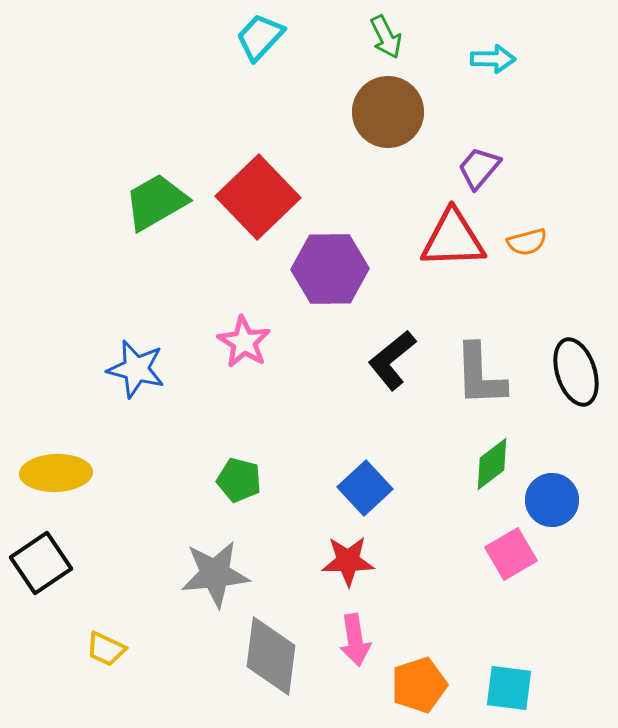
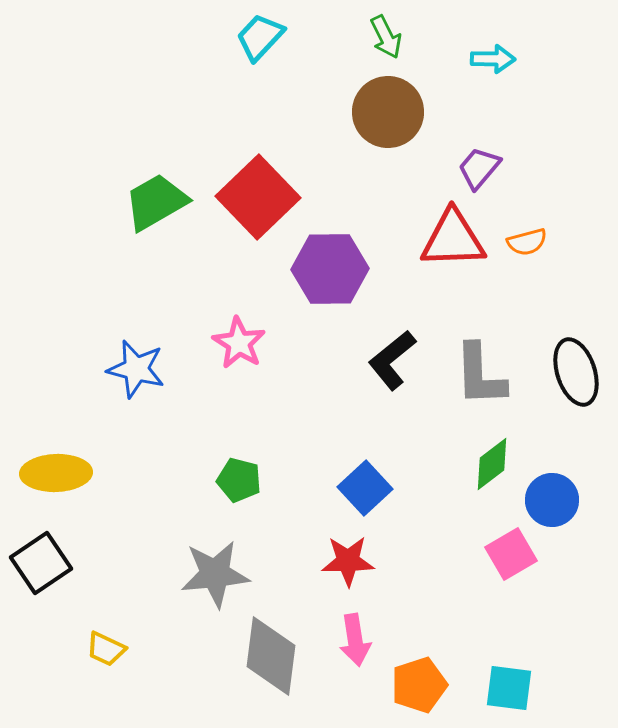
pink star: moved 5 px left, 1 px down
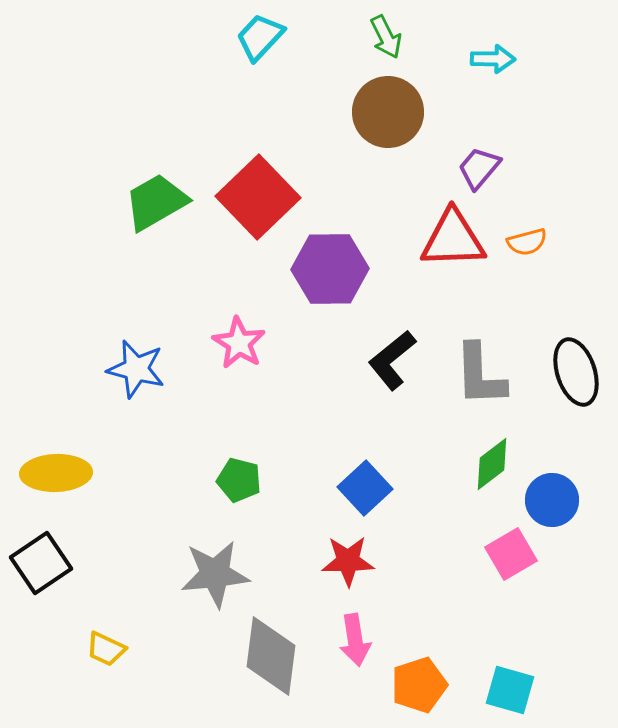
cyan square: moved 1 px right, 2 px down; rotated 9 degrees clockwise
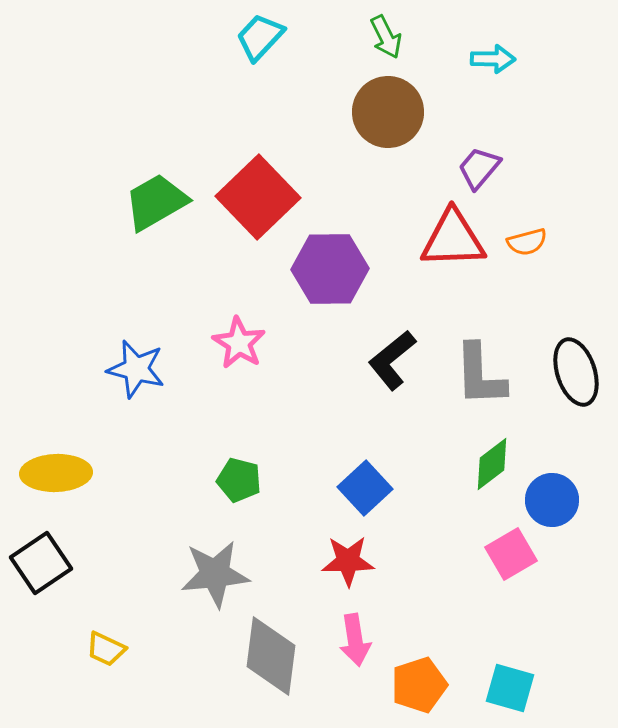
cyan square: moved 2 px up
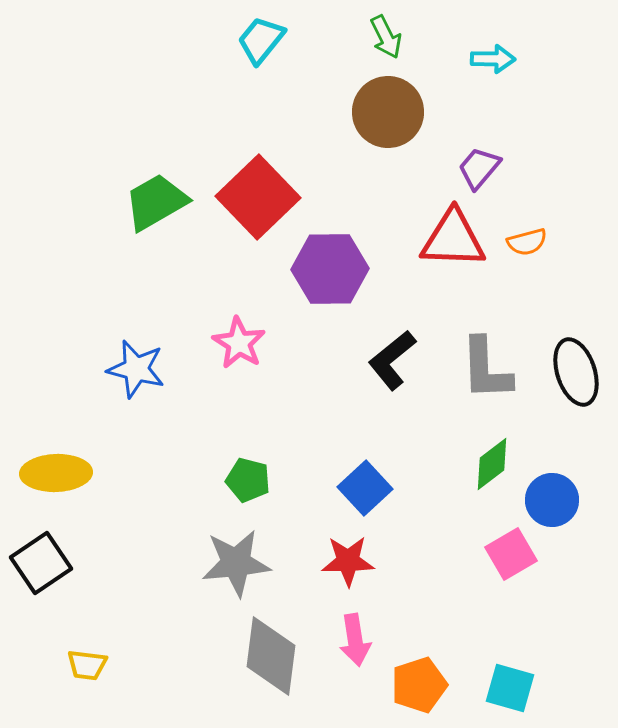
cyan trapezoid: moved 1 px right, 3 px down; rotated 4 degrees counterclockwise
red triangle: rotated 4 degrees clockwise
gray L-shape: moved 6 px right, 6 px up
green pentagon: moved 9 px right
gray star: moved 21 px right, 11 px up
yellow trapezoid: moved 19 px left, 16 px down; rotated 18 degrees counterclockwise
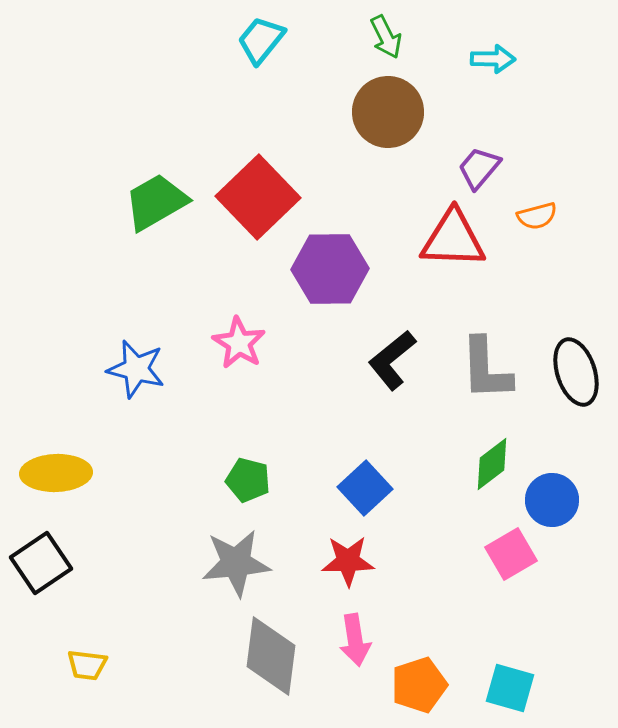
orange semicircle: moved 10 px right, 26 px up
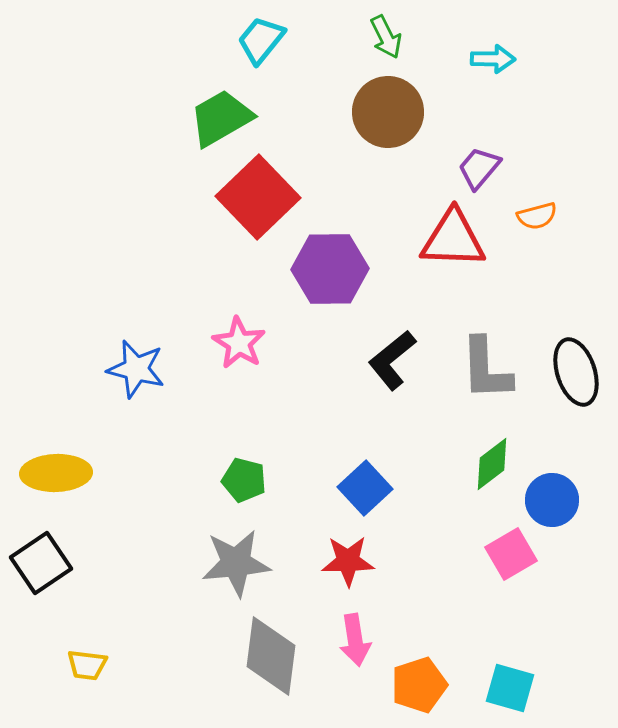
green trapezoid: moved 65 px right, 84 px up
green pentagon: moved 4 px left
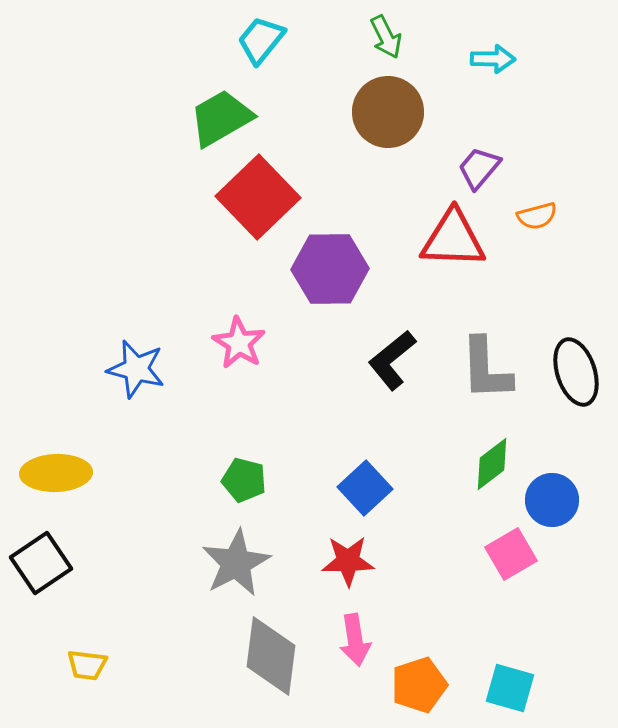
gray star: rotated 22 degrees counterclockwise
